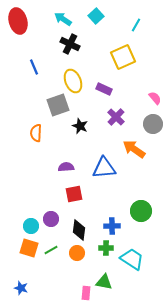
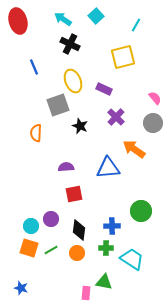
yellow square: rotated 10 degrees clockwise
gray circle: moved 1 px up
blue triangle: moved 4 px right
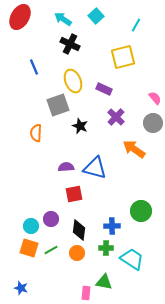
red ellipse: moved 2 px right, 4 px up; rotated 45 degrees clockwise
blue triangle: moved 13 px left; rotated 20 degrees clockwise
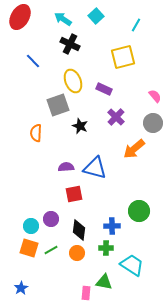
blue line: moved 1 px left, 6 px up; rotated 21 degrees counterclockwise
pink semicircle: moved 2 px up
orange arrow: rotated 75 degrees counterclockwise
green circle: moved 2 px left
cyan trapezoid: moved 6 px down
blue star: rotated 24 degrees clockwise
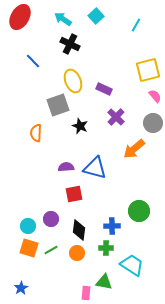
yellow square: moved 25 px right, 13 px down
cyan circle: moved 3 px left
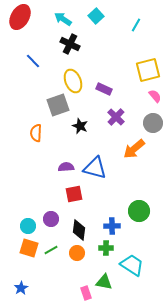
pink rectangle: rotated 24 degrees counterclockwise
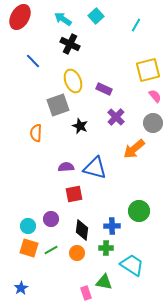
black diamond: moved 3 px right
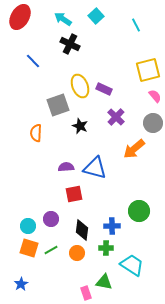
cyan line: rotated 56 degrees counterclockwise
yellow ellipse: moved 7 px right, 5 px down
blue star: moved 4 px up
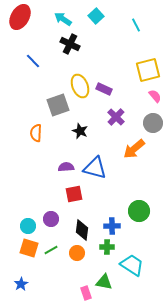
black star: moved 5 px down
green cross: moved 1 px right, 1 px up
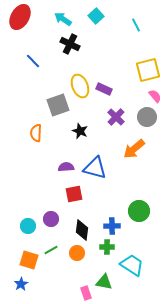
gray circle: moved 6 px left, 6 px up
orange square: moved 12 px down
